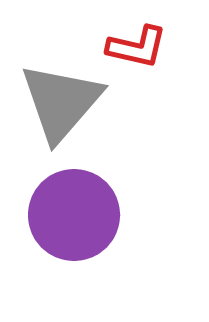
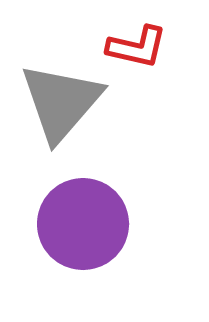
purple circle: moved 9 px right, 9 px down
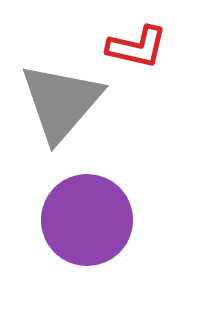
purple circle: moved 4 px right, 4 px up
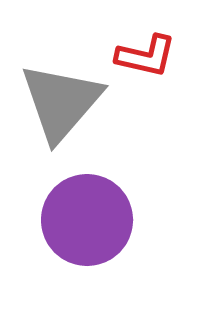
red L-shape: moved 9 px right, 9 px down
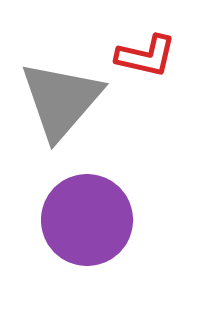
gray triangle: moved 2 px up
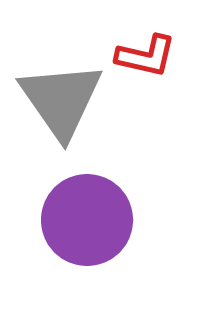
gray triangle: rotated 16 degrees counterclockwise
